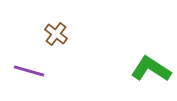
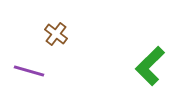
green L-shape: moved 1 px left, 3 px up; rotated 78 degrees counterclockwise
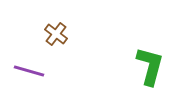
green L-shape: rotated 150 degrees clockwise
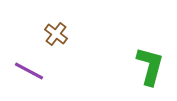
purple line: rotated 12 degrees clockwise
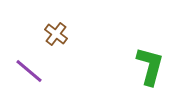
purple line: rotated 12 degrees clockwise
